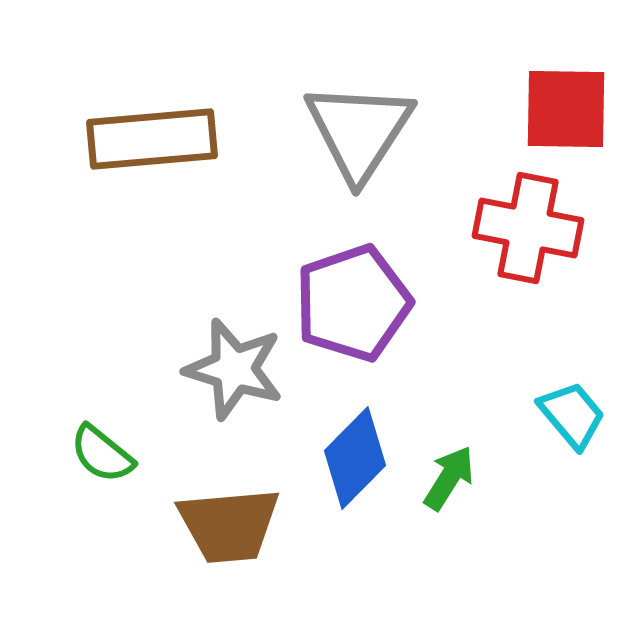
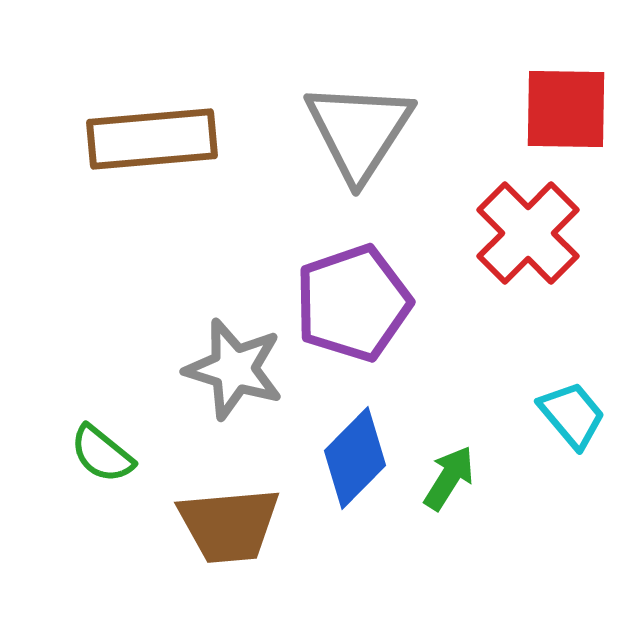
red cross: moved 5 px down; rotated 34 degrees clockwise
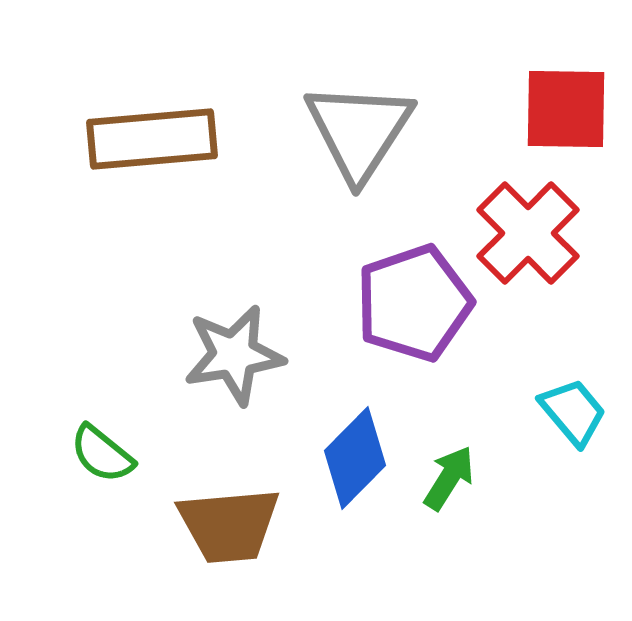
purple pentagon: moved 61 px right
gray star: moved 14 px up; rotated 26 degrees counterclockwise
cyan trapezoid: moved 1 px right, 3 px up
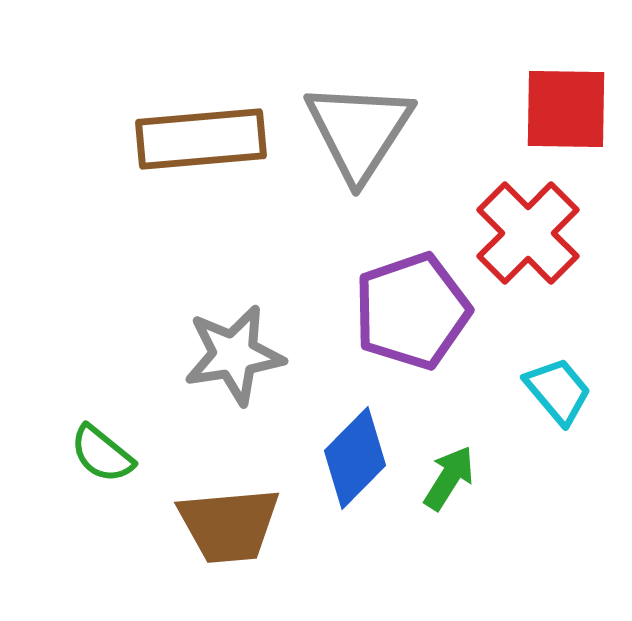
brown rectangle: moved 49 px right
purple pentagon: moved 2 px left, 8 px down
cyan trapezoid: moved 15 px left, 21 px up
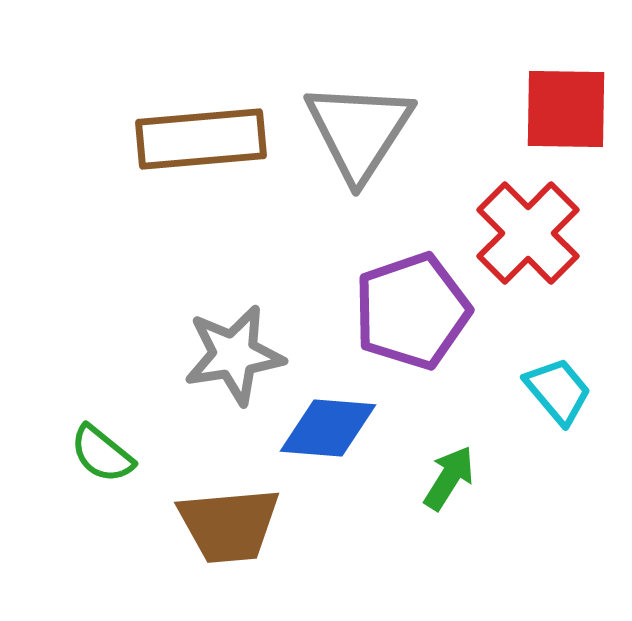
blue diamond: moved 27 px left, 30 px up; rotated 50 degrees clockwise
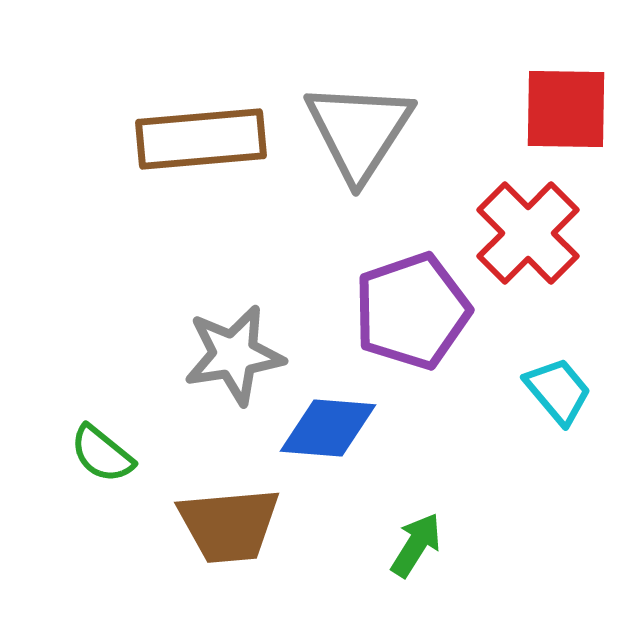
green arrow: moved 33 px left, 67 px down
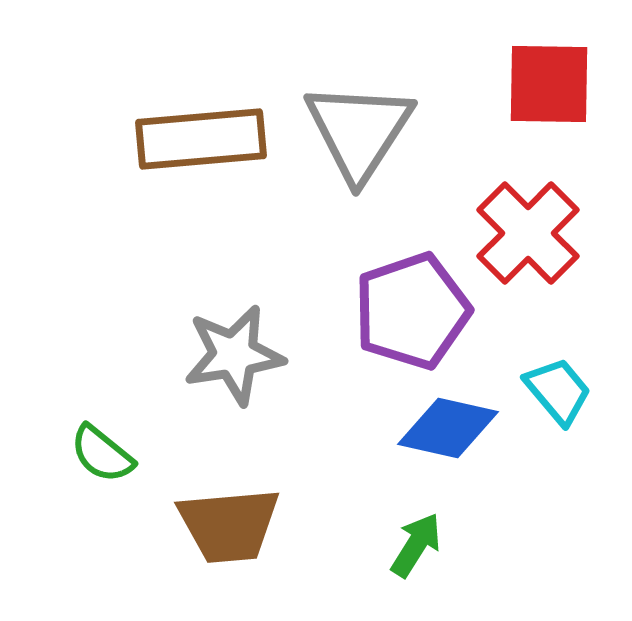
red square: moved 17 px left, 25 px up
blue diamond: moved 120 px right; rotated 8 degrees clockwise
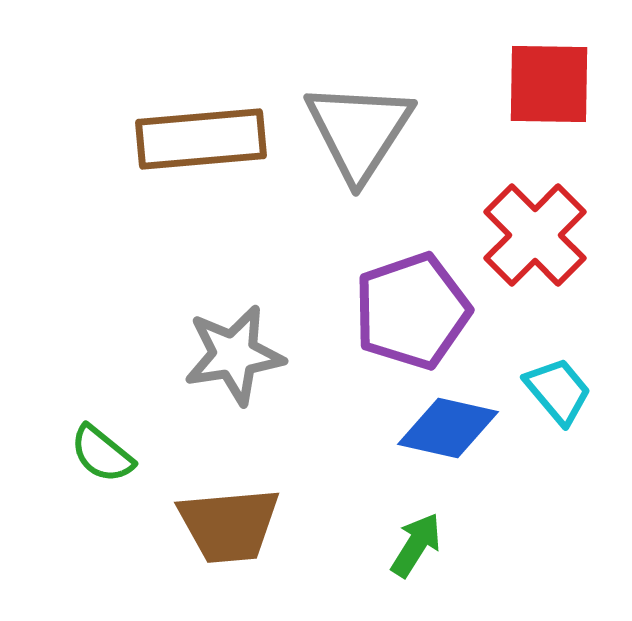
red cross: moved 7 px right, 2 px down
